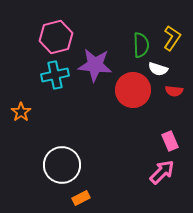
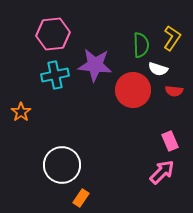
pink hexagon: moved 3 px left, 3 px up; rotated 8 degrees clockwise
orange rectangle: rotated 30 degrees counterclockwise
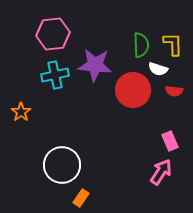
yellow L-shape: moved 1 px right, 6 px down; rotated 35 degrees counterclockwise
pink arrow: moved 1 px left; rotated 12 degrees counterclockwise
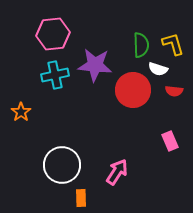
yellow L-shape: rotated 15 degrees counterclockwise
pink arrow: moved 44 px left
orange rectangle: rotated 36 degrees counterclockwise
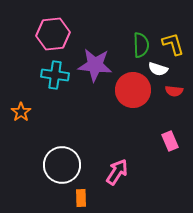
cyan cross: rotated 20 degrees clockwise
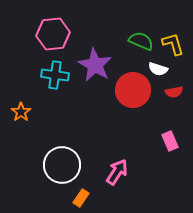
green semicircle: moved 4 px up; rotated 65 degrees counterclockwise
purple star: rotated 24 degrees clockwise
red semicircle: moved 1 px down; rotated 18 degrees counterclockwise
orange rectangle: rotated 36 degrees clockwise
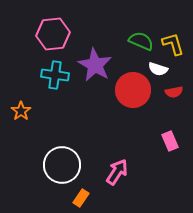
orange star: moved 1 px up
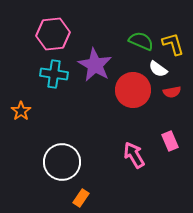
white semicircle: rotated 18 degrees clockwise
cyan cross: moved 1 px left, 1 px up
red semicircle: moved 2 px left
white circle: moved 3 px up
pink arrow: moved 17 px right, 17 px up; rotated 64 degrees counterclockwise
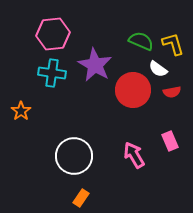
cyan cross: moved 2 px left, 1 px up
white circle: moved 12 px right, 6 px up
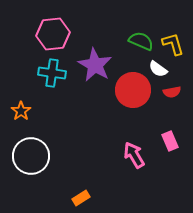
white circle: moved 43 px left
orange rectangle: rotated 24 degrees clockwise
